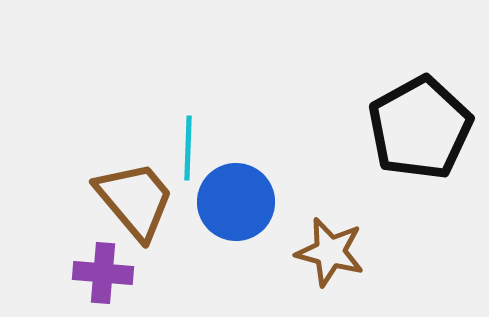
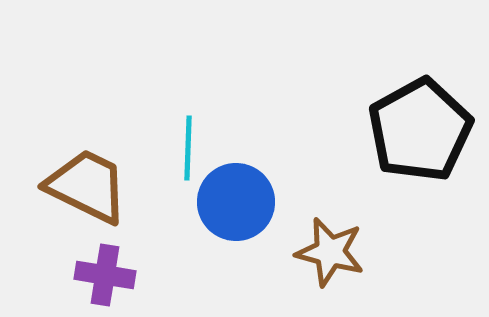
black pentagon: moved 2 px down
brown trapezoid: moved 48 px left, 14 px up; rotated 24 degrees counterclockwise
purple cross: moved 2 px right, 2 px down; rotated 4 degrees clockwise
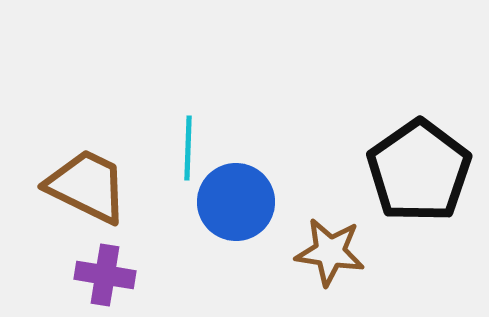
black pentagon: moved 1 px left, 41 px down; rotated 6 degrees counterclockwise
brown star: rotated 6 degrees counterclockwise
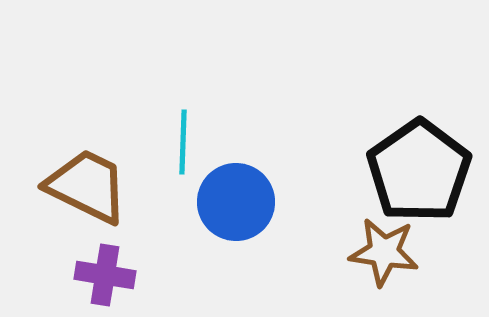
cyan line: moved 5 px left, 6 px up
brown star: moved 54 px right
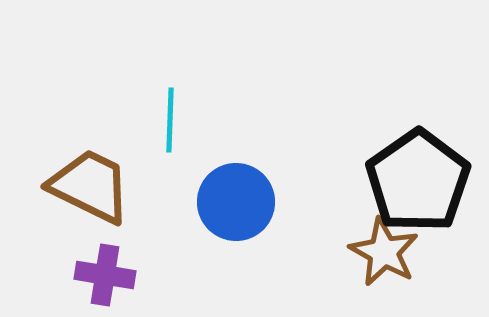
cyan line: moved 13 px left, 22 px up
black pentagon: moved 1 px left, 10 px down
brown trapezoid: moved 3 px right
brown star: rotated 20 degrees clockwise
